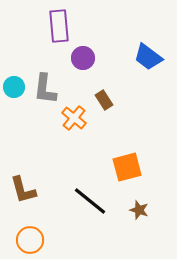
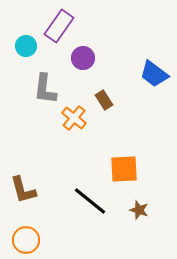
purple rectangle: rotated 40 degrees clockwise
blue trapezoid: moved 6 px right, 17 px down
cyan circle: moved 12 px right, 41 px up
orange square: moved 3 px left, 2 px down; rotated 12 degrees clockwise
orange circle: moved 4 px left
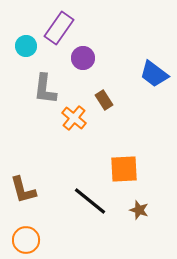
purple rectangle: moved 2 px down
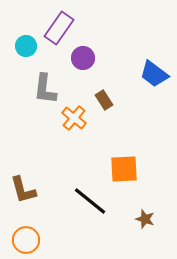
brown star: moved 6 px right, 9 px down
